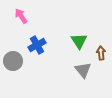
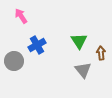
gray circle: moved 1 px right
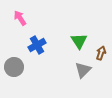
pink arrow: moved 1 px left, 2 px down
brown arrow: rotated 24 degrees clockwise
gray circle: moved 6 px down
gray triangle: rotated 24 degrees clockwise
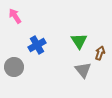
pink arrow: moved 5 px left, 2 px up
brown arrow: moved 1 px left
gray triangle: rotated 24 degrees counterclockwise
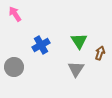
pink arrow: moved 2 px up
blue cross: moved 4 px right
gray triangle: moved 7 px left, 1 px up; rotated 12 degrees clockwise
